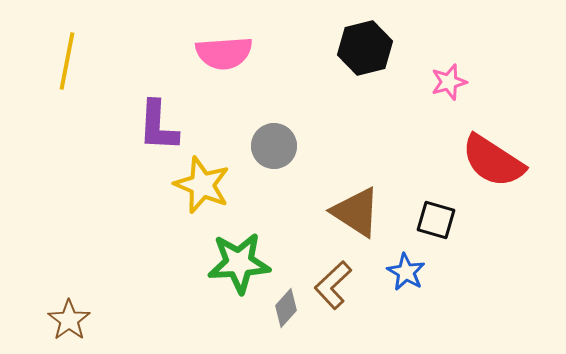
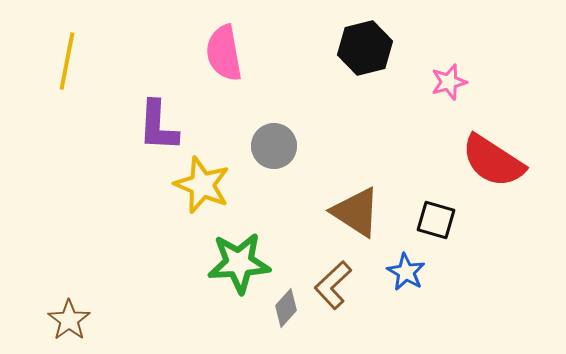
pink semicircle: rotated 84 degrees clockwise
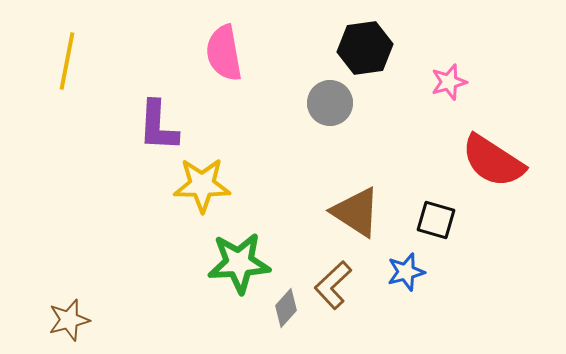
black hexagon: rotated 6 degrees clockwise
gray circle: moved 56 px right, 43 px up
yellow star: rotated 22 degrees counterclockwise
blue star: rotated 27 degrees clockwise
brown star: rotated 21 degrees clockwise
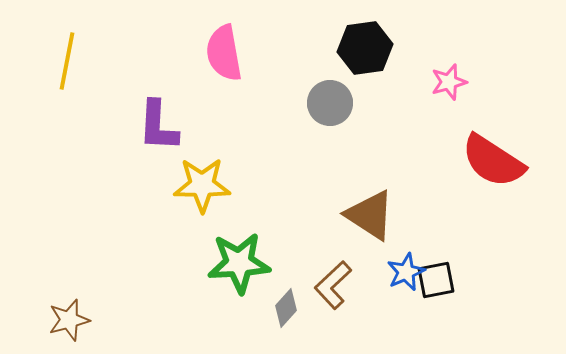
brown triangle: moved 14 px right, 3 px down
black square: moved 60 px down; rotated 27 degrees counterclockwise
blue star: rotated 9 degrees counterclockwise
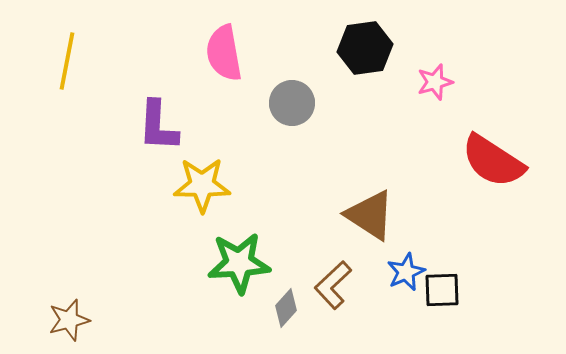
pink star: moved 14 px left
gray circle: moved 38 px left
black square: moved 6 px right, 10 px down; rotated 9 degrees clockwise
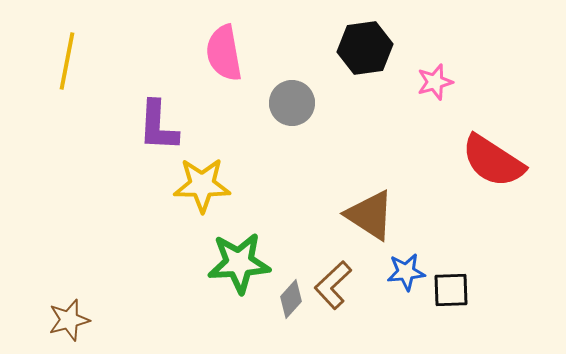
blue star: rotated 18 degrees clockwise
black square: moved 9 px right
gray diamond: moved 5 px right, 9 px up
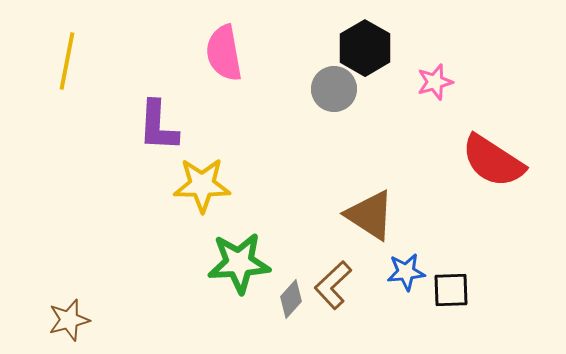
black hexagon: rotated 22 degrees counterclockwise
gray circle: moved 42 px right, 14 px up
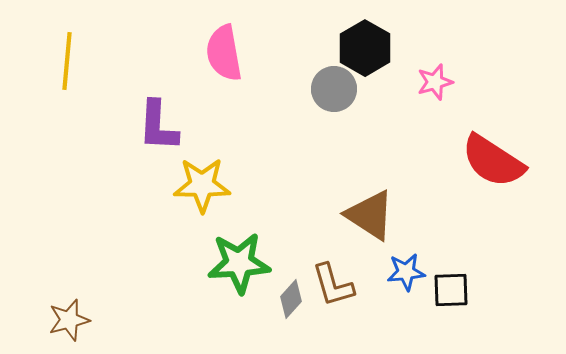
yellow line: rotated 6 degrees counterclockwise
brown L-shape: rotated 63 degrees counterclockwise
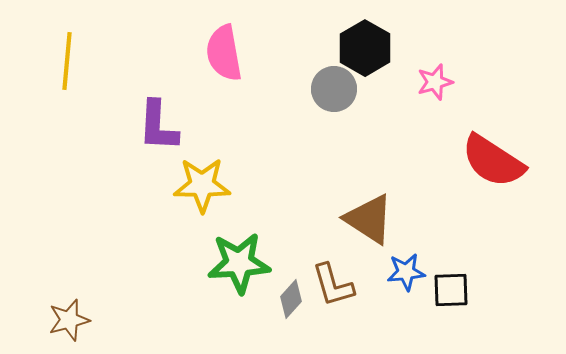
brown triangle: moved 1 px left, 4 px down
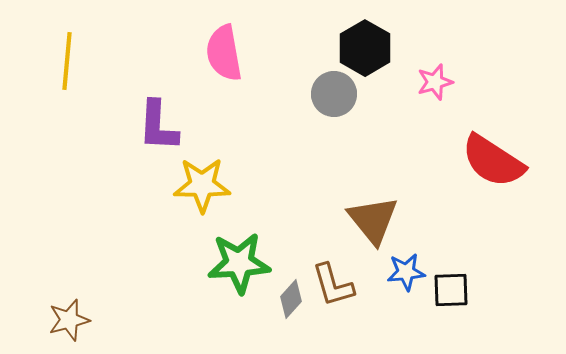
gray circle: moved 5 px down
brown triangle: moved 4 px right, 1 px down; rotated 18 degrees clockwise
